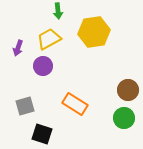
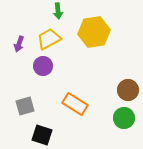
purple arrow: moved 1 px right, 4 px up
black square: moved 1 px down
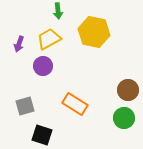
yellow hexagon: rotated 20 degrees clockwise
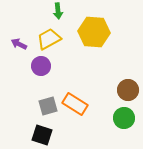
yellow hexagon: rotated 8 degrees counterclockwise
purple arrow: rotated 98 degrees clockwise
purple circle: moved 2 px left
gray square: moved 23 px right
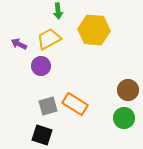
yellow hexagon: moved 2 px up
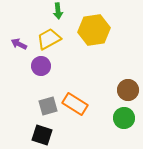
yellow hexagon: rotated 12 degrees counterclockwise
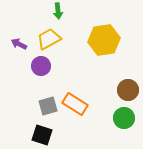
yellow hexagon: moved 10 px right, 10 px down
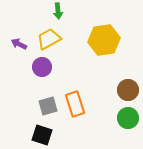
purple circle: moved 1 px right, 1 px down
orange rectangle: rotated 40 degrees clockwise
green circle: moved 4 px right
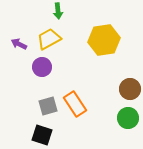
brown circle: moved 2 px right, 1 px up
orange rectangle: rotated 15 degrees counterclockwise
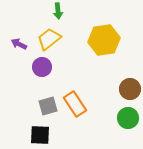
yellow trapezoid: rotated 10 degrees counterclockwise
black square: moved 2 px left; rotated 15 degrees counterclockwise
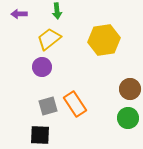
green arrow: moved 1 px left
purple arrow: moved 30 px up; rotated 28 degrees counterclockwise
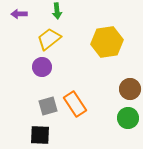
yellow hexagon: moved 3 px right, 2 px down
